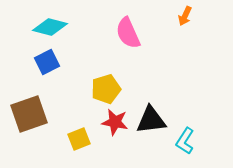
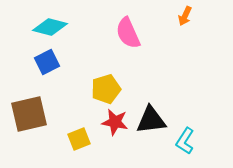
brown square: rotated 6 degrees clockwise
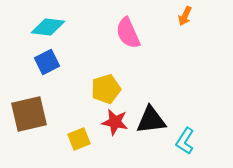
cyan diamond: moved 2 px left; rotated 8 degrees counterclockwise
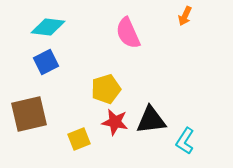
blue square: moved 1 px left
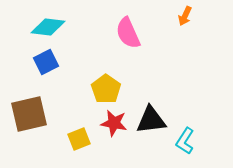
yellow pentagon: rotated 20 degrees counterclockwise
red star: moved 1 px left, 1 px down
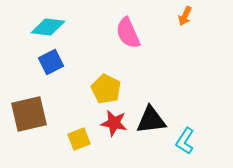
blue square: moved 5 px right
yellow pentagon: rotated 8 degrees counterclockwise
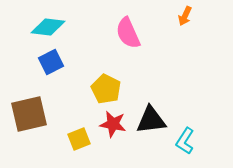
red star: moved 1 px left, 1 px down
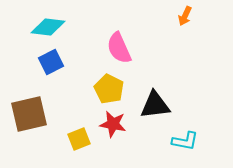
pink semicircle: moved 9 px left, 15 px down
yellow pentagon: moved 3 px right
black triangle: moved 4 px right, 15 px up
cyan L-shape: rotated 112 degrees counterclockwise
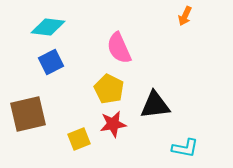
brown square: moved 1 px left
red star: rotated 20 degrees counterclockwise
cyan L-shape: moved 7 px down
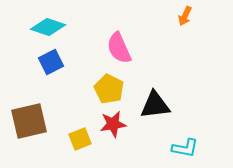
cyan diamond: rotated 12 degrees clockwise
brown square: moved 1 px right, 7 px down
yellow square: moved 1 px right
